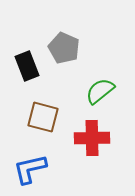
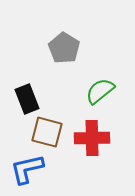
gray pentagon: rotated 8 degrees clockwise
black rectangle: moved 33 px down
brown square: moved 4 px right, 15 px down
blue L-shape: moved 3 px left
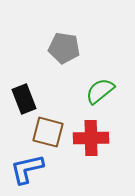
gray pentagon: rotated 24 degrees counterclockwise
black rectangle: moved 3 px left
brown square: moved 1 px right
red cross: moved 1 px left
